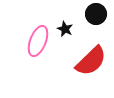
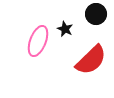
red semicircle: moved 1 px up
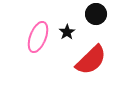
black star: moved 2 px right, 3 px down; rotated 14 degrees clockwise
pink ellipse: moved 4 px up
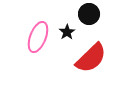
black circle: moved 7 px left
red semicircle: moved 2 px up
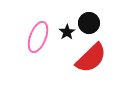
black circle: moved 9 px down
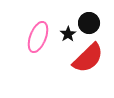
black star: moved 1 px right, 2 px down
red semicircle: moved 3 px left
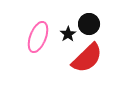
black circle: moved 1 px down
red semicircle: moved 1 px left
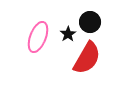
black circle: moved 1 px right, 2 px up
red semicircle: rotated 16 degrees counterclockwise
